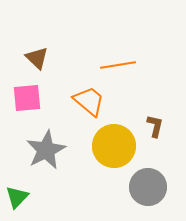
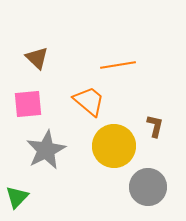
pink square: moved 1 px right, 6 px down
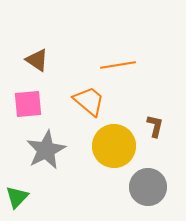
brown triangle: moved 2 px down; rotated 10 degrees counterclockwise
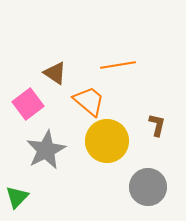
brown triangle: moved 18 px right, 13 px down
pink square: rotated 32 degrees counterclockwise
brown L-shape: moved 2 px right, 1 px up
yellow circle: moved 7 px left, 5 px up
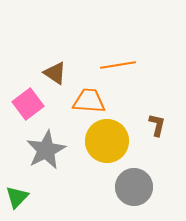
orange trapezoid: rotated 36 degrees counterclockwise
gray circle: moved 14 px left
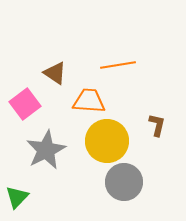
pink square: moved 3 px left
gray circle: moved 10 px left, 5 px up
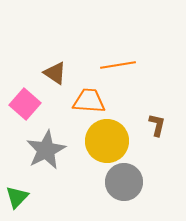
pink square: rotated 12 degrees counterclockwise
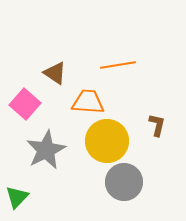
orange trapezoid: moved 1 px left, 1 px down
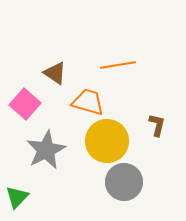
orange trapezoid: rotated 12 degrees clockwise
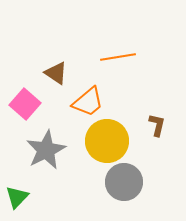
orange line: moved 8 px up
brown triangle: moved 1 px right
orange trapezoid: rotated 124 degrees clockwise
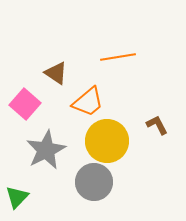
brown L-shape: rotated 40 degrees counterclockwise
gray circle: moved 30 px left
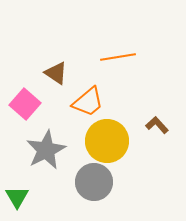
brown L-shape: rotated 15 degrees counterclockwise
green triangle: rotated 15 degrees counterclockwise
